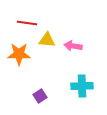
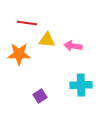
cyan cross: moved 1 px left, 1 px up
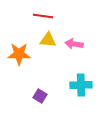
red line: moved 16 px right, 7 px up
yellow triangle: moved 1 px right
pink arrow: moved 1 px right, 2 px up
purple square: rotated 24 degrees counterclockwise
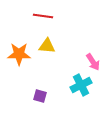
yellow triangle: moved 1 px left, 6 px down
pink arrow: moved 19 px right, 18 px down; rotated 132 degrees counterclockwise
cyan cross: rotated 25 degrees counterclockwise
purple square: rotated 16 degrees counterclockwise
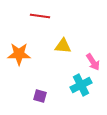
red line: moved 3 px left
yellow triangle: moved 16 px right
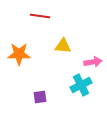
pink arrow: rotated 66 degrees counterclockwise
purple square: moved 1 px down; rotated 24 degrees counterclockwise
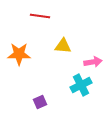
purple square: moved 5 px down; rotated 16 degrees counterclockwise
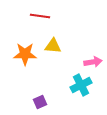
yellow triangle: moved 10 px left
orange star: moved 6 px right
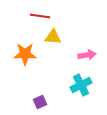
yellow triangle: moved 9 px up
pink arrow: moved 6 px left, 7 px up
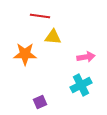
pink arrow: moved 1 px left, 2 px down
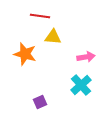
orange star: rotated 15 degrees clockwise
cyan cross: rotated 15 degrees counterclockwise
